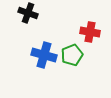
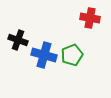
black cross: moved 10 px left, 27 px down
red cross: moved 14 px up
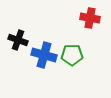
green pentagon: rotated 20 degrees clockwise
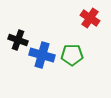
red cross: rotated 24 degrees clockwise
blue cross: moved 2 px left
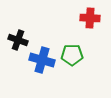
red cross: rotated 30 degrees counterclockwise
blue cross: moved 5 px down
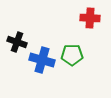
black cross: moved 1 px left, 2 px down
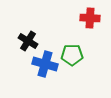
black cross: moved 11 px right, 1 px up; rotated 12 degrees clockwise
blue cross: moved 3 px right, 4 px down
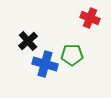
red cross: rotated 18 degrees clockwise
black cross: rotated 18 degrees clockwise
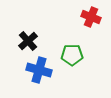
red cross: moved 1 px right, 1 px up
blue cross: moved 6 px left, 6 px down
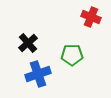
black cross: moved 2 px down
blue cross: moved 1 px left, 4 px down; rotated 35 degrees counterclockwise
